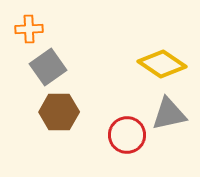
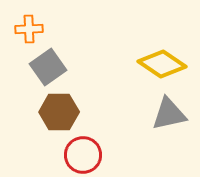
red circle: moved 44 px left, 20 px down
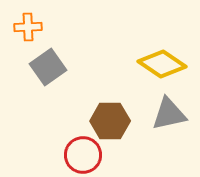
orange cross: moved 1 px left, 2 px up
brown hexagon: moved 51 px right, 9 px down
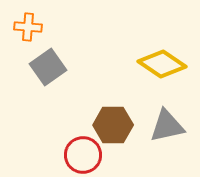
orange cross: rotated 8 degrees clockwise
gray triangle: moved 2 px left, 12 px down
brown hexagon: moved 3 px right, 4 px down
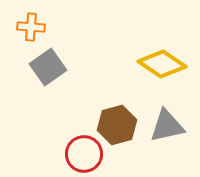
orange cross: moved 3 px right
brown hexagon: moved 4 px right; rotated 15 degrees counterclockwise
red circle: moved 1 px right, 1 px up
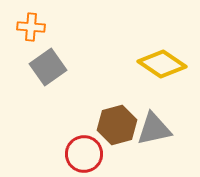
gray triangle: moved 13 px left, 3 px down
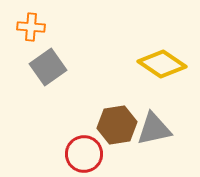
brown hexagon: rotated 6 degrees clockwise
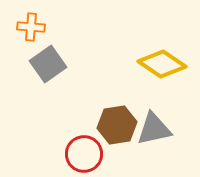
gray square: moved 3 px up
